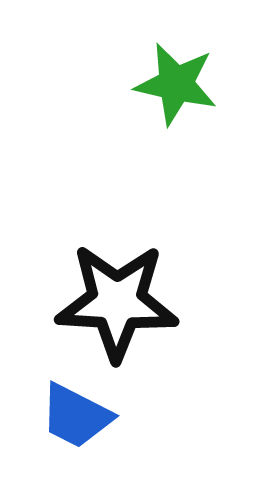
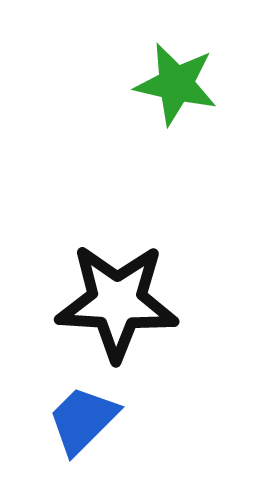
blue trapezoid: moved 7 px right, 4 px down; rotated 108 degrees clockwise
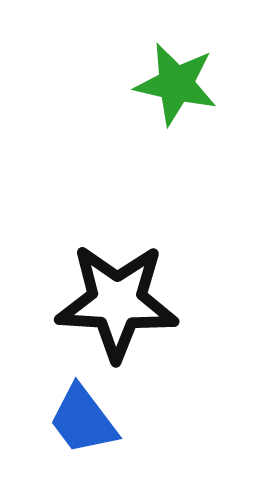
blue trapezoid: rotated 82 degrees counterclockwise
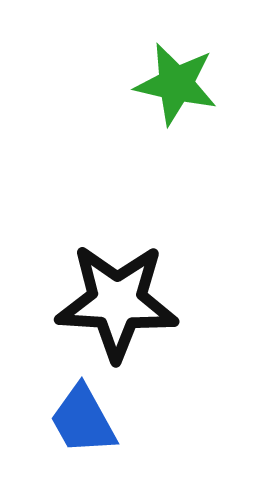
blue trapezoid: rotated 8 degrees clockwise
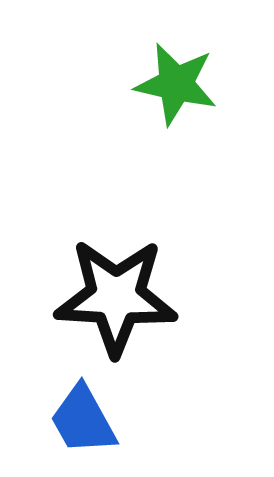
black star: moved 1 px left, 5 px up
